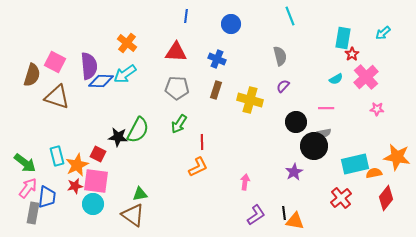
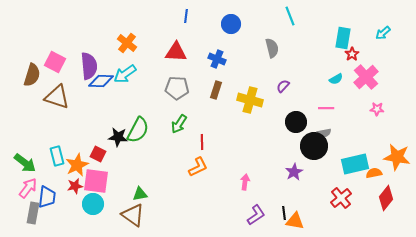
gray semicircle at (280, 56): moved 8 px left, 8 px up
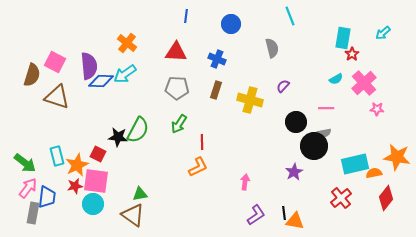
pink cross at (366, 77): moved 2 px left, 6 px down
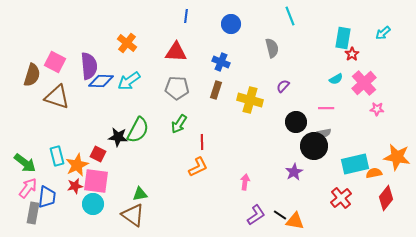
blue cross at (217, 59): moved 4 px right, 3 px down
cyan arrow at (125, 74): moved 4 px right, 7 px down
black line at (284, 213): moved 4 px left, 2 px down; rotated 48 degrees counterclockwise
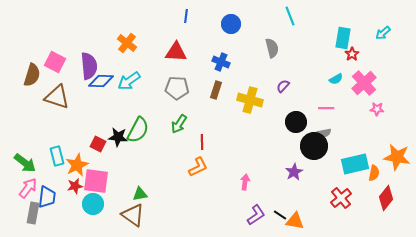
red square at (98, 154): moved 10 px up
orange semicircle at (374, 173): rotated 112 degrees clockwise
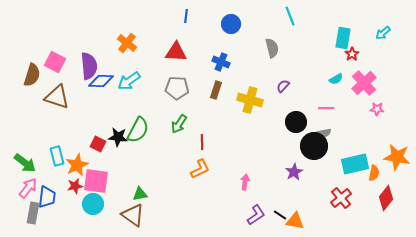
orange L-shape at (198, 167): moved 2 px right, 2 px down
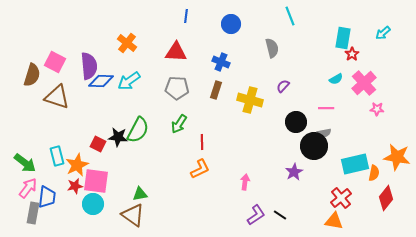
orange triangle at (295, 221): moved 39 px right
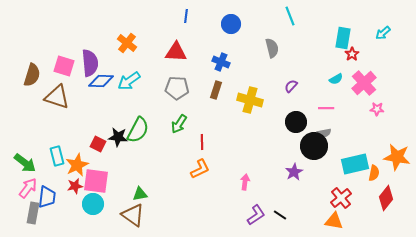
pink square at (55, 62): moved 9 px right, 4 px down; rotated 10 degrees counterclockwise
purple semicircle at (89, 66): moved 1 px right, 3 px up
purple semicircle at (283, 86): moved 8 px right
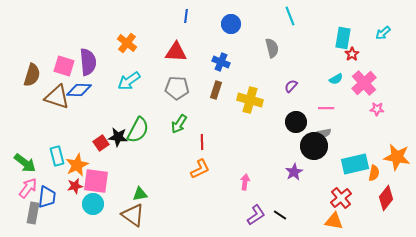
purple semicircle at (90, 63): moved 2 px left, 1 px up
blue diamond at (101, 81): moved 22 px left, 9 px down
red square at (98, 144): moved 3 px right, 1 px up; rotated 28 degrees clockwise
